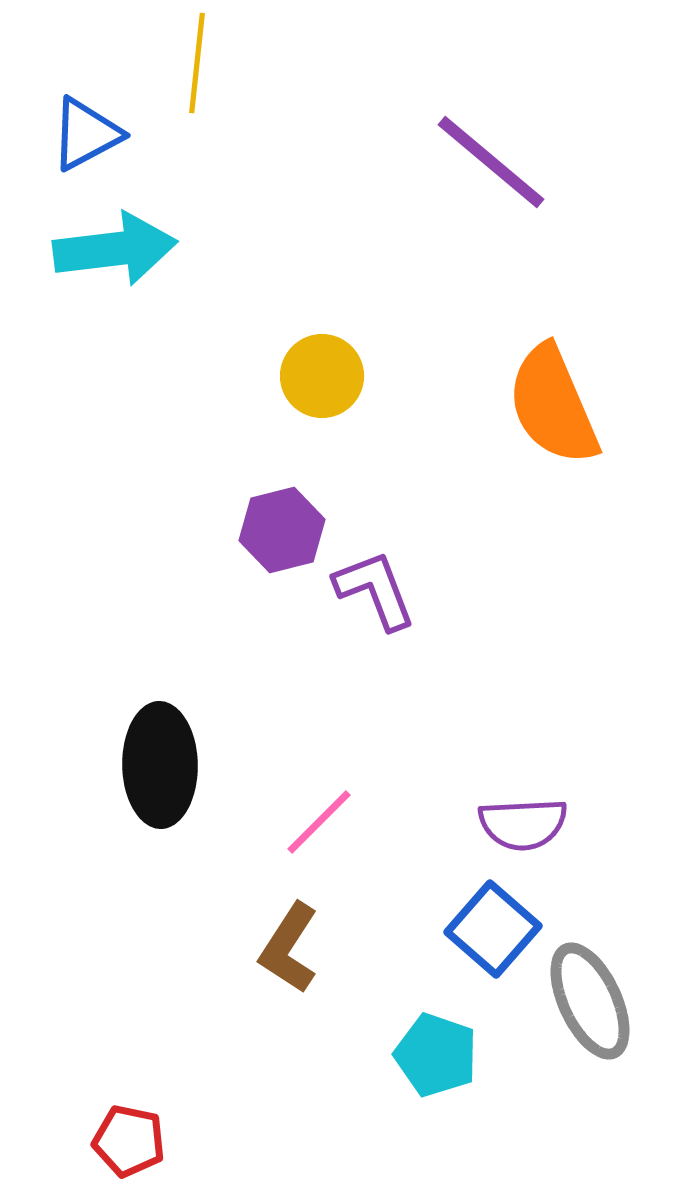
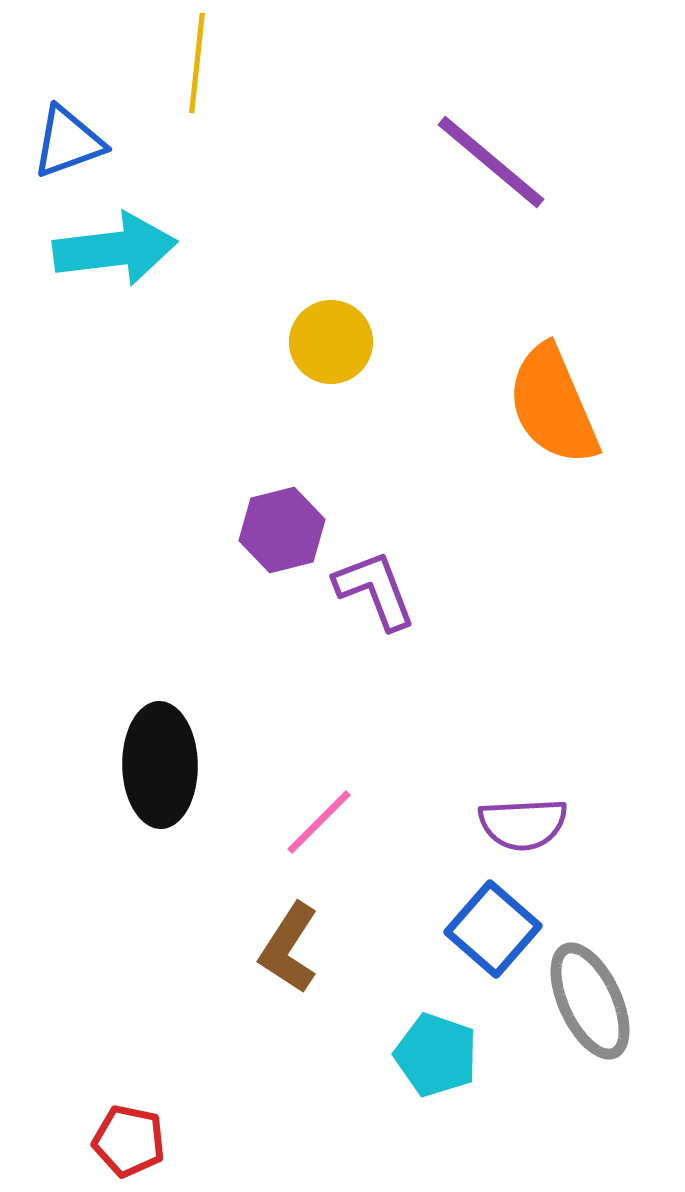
blue triangle: moved 18 px left, 8 px down; rotated 8 degrees clockwise
yellow circle: moved 9 px right, 34 px up
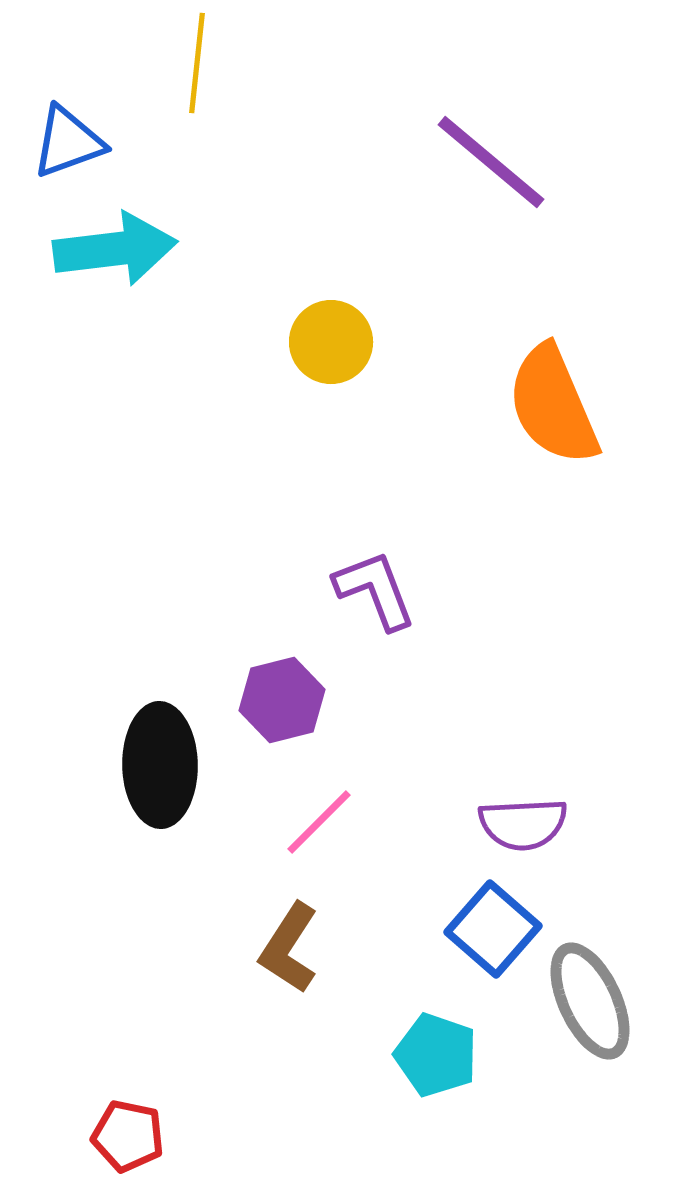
purple hexagon: moved 170 px down
red pentagon: moved 1 px left, 5 px up
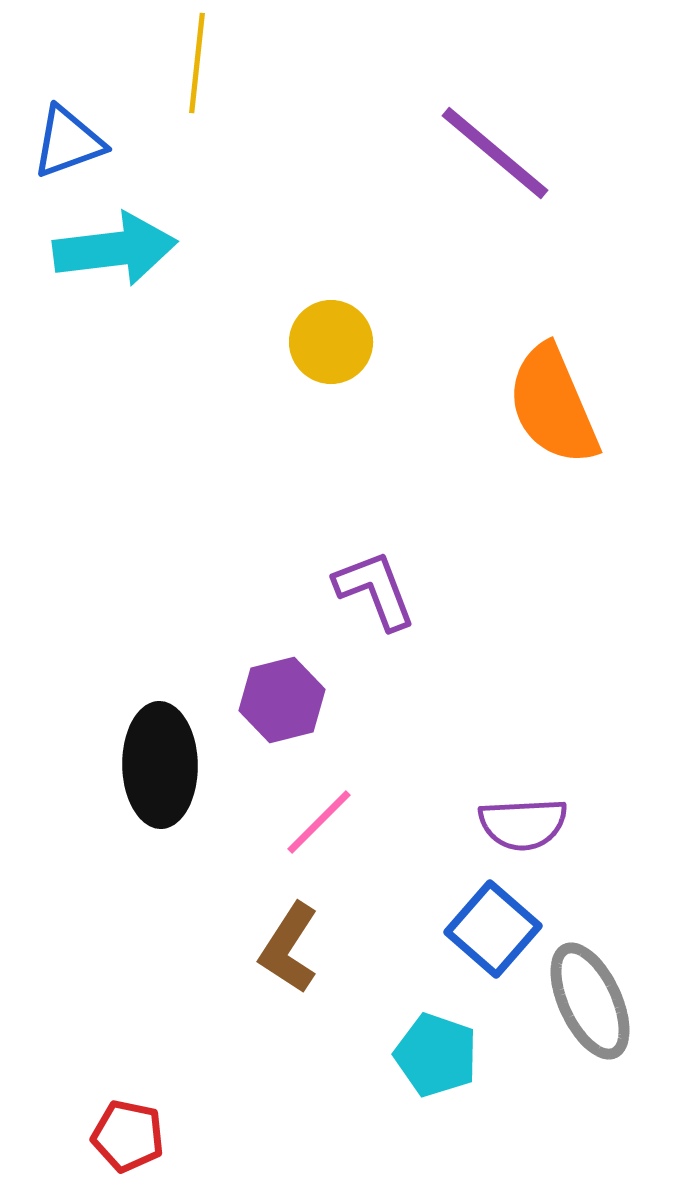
purple line: moved 4 px right, 9 px up
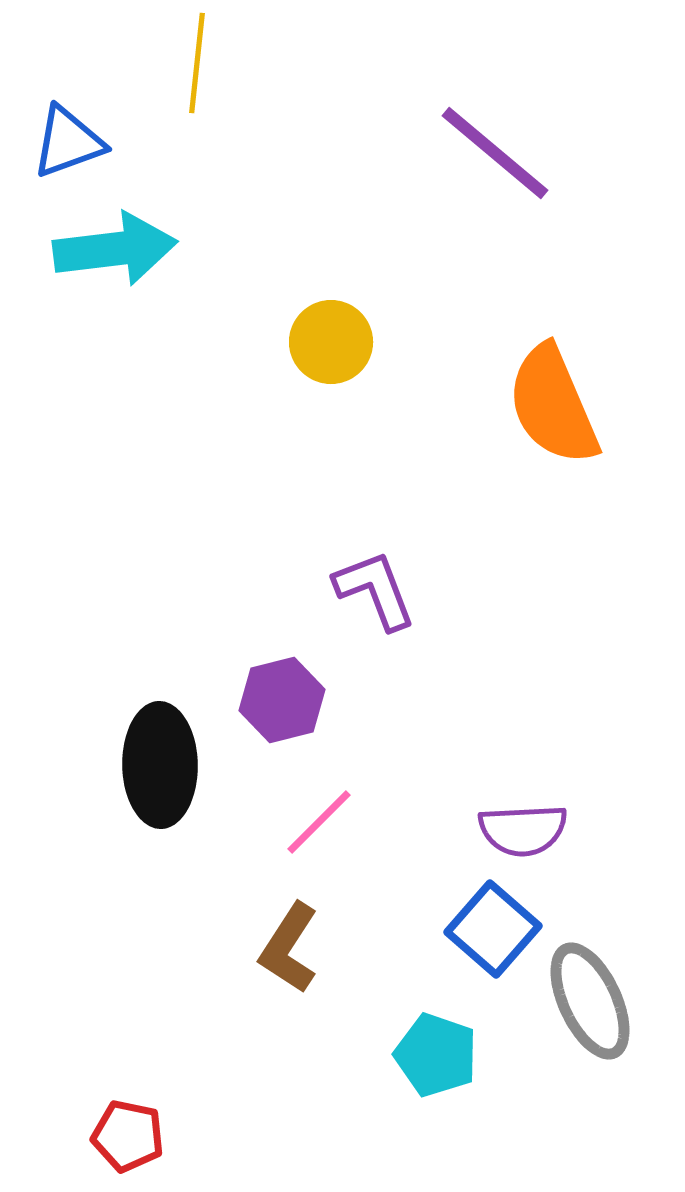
purple semicircle: moved 6 px down
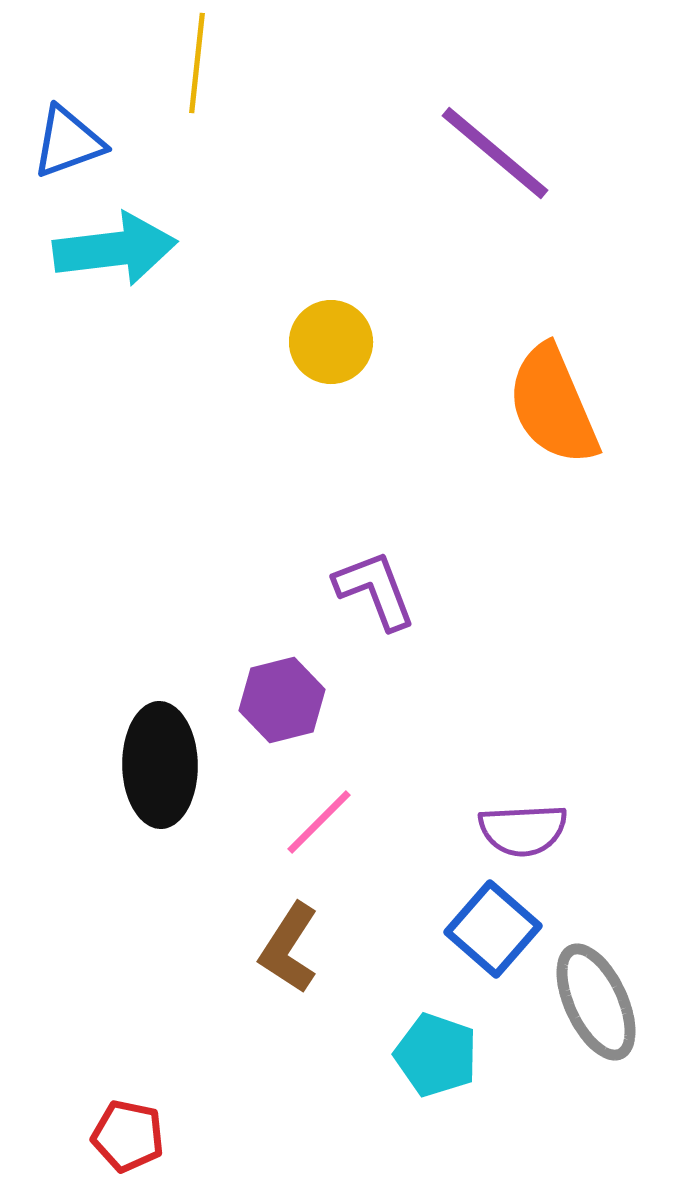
gray ellipse: moved 6 px right, 1 px down
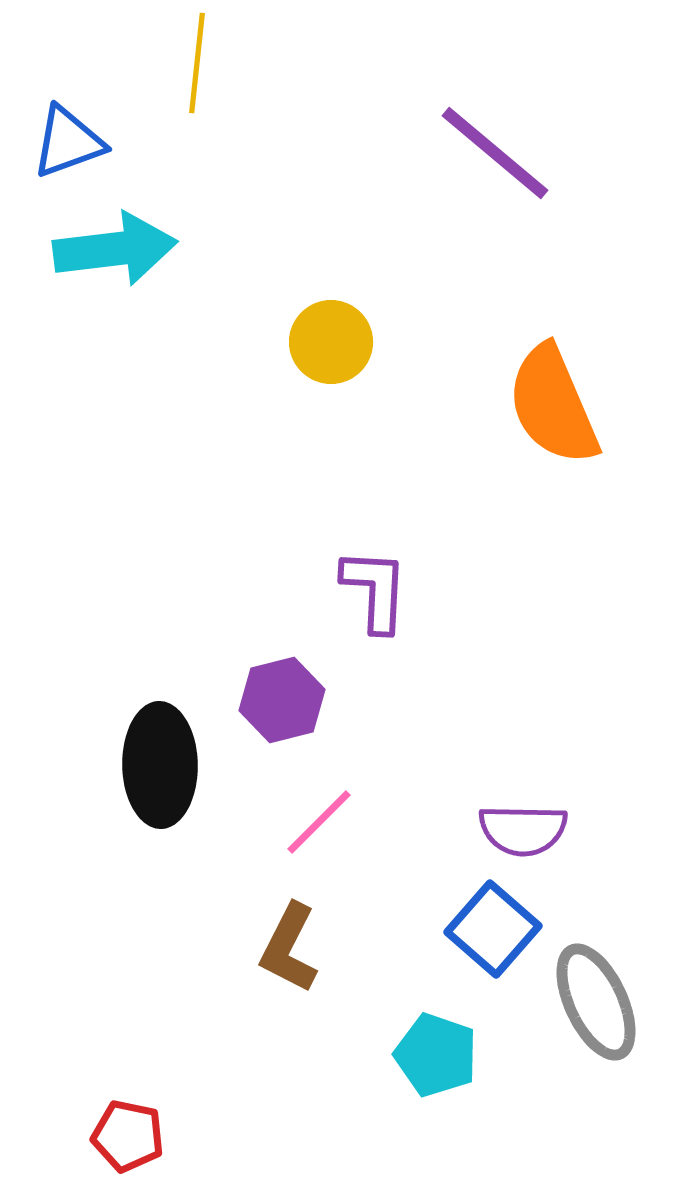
purple L-shape: rotated 24 degrees clockwise
purple semicircle: rotated 4 degrees clockwise
brown L-shape: rotated 6 degrees counterclockwise
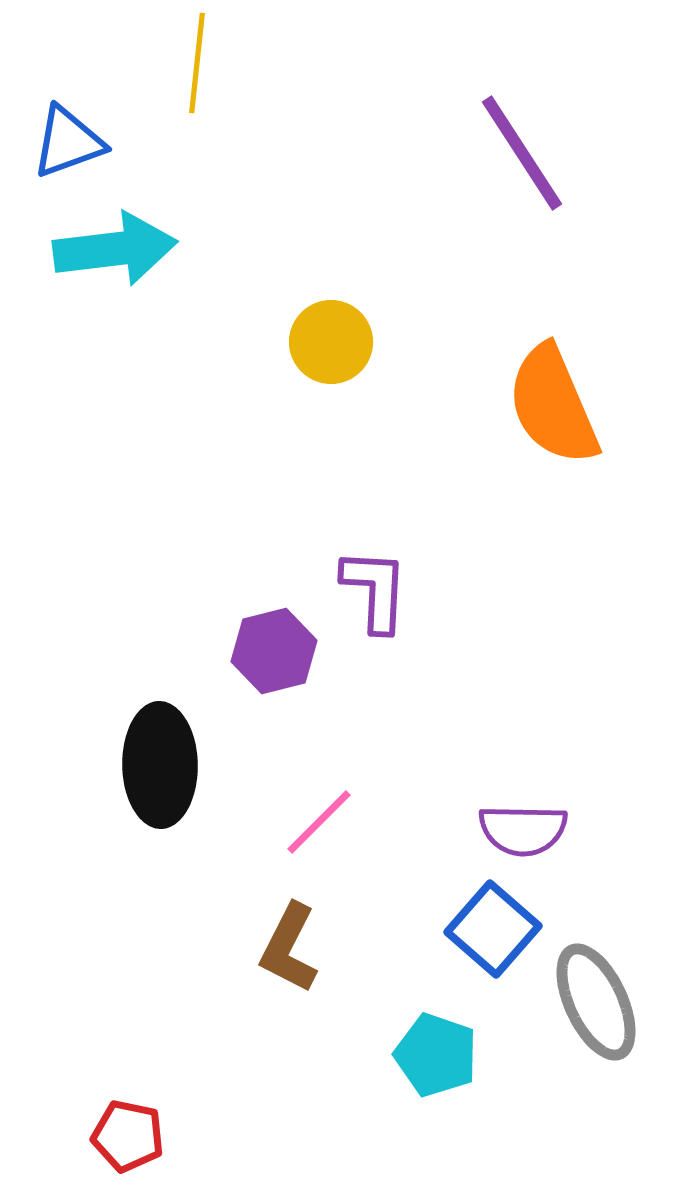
purple line: moved 27 px right; rotated 17 degrees clockwise
purple hexagon: moved 8 px left, 49 px up
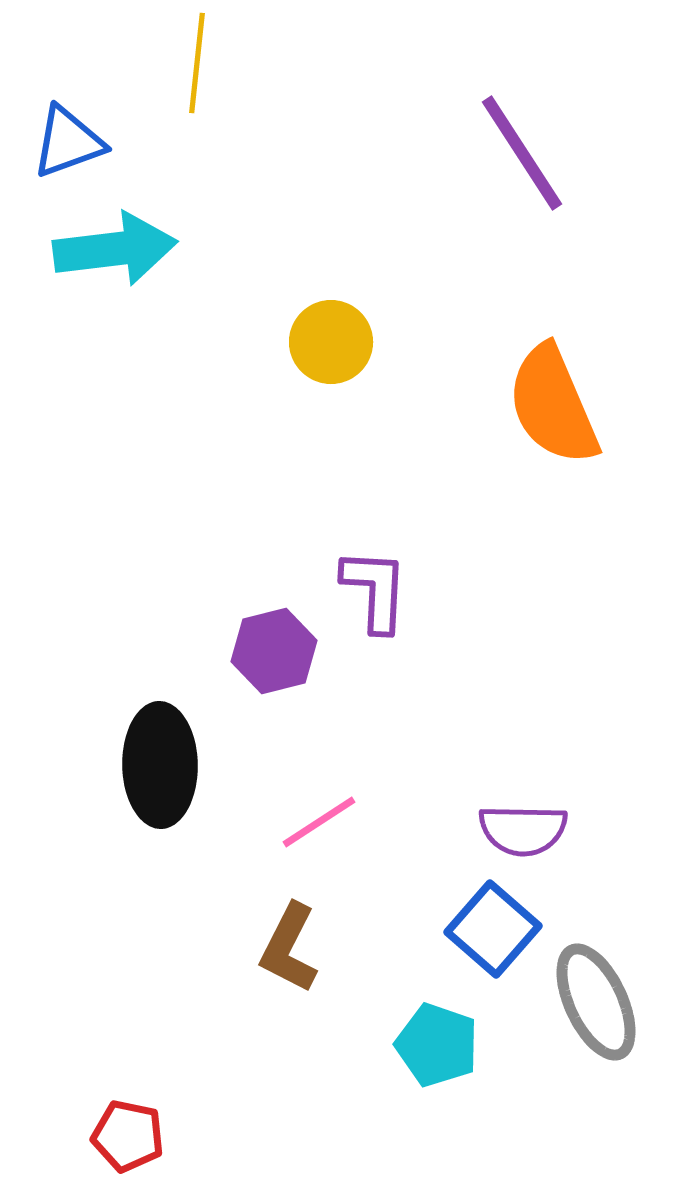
pink line: rotated 12 degrees clockwise
cyan pentagon: moved 1 px right, 10 px up
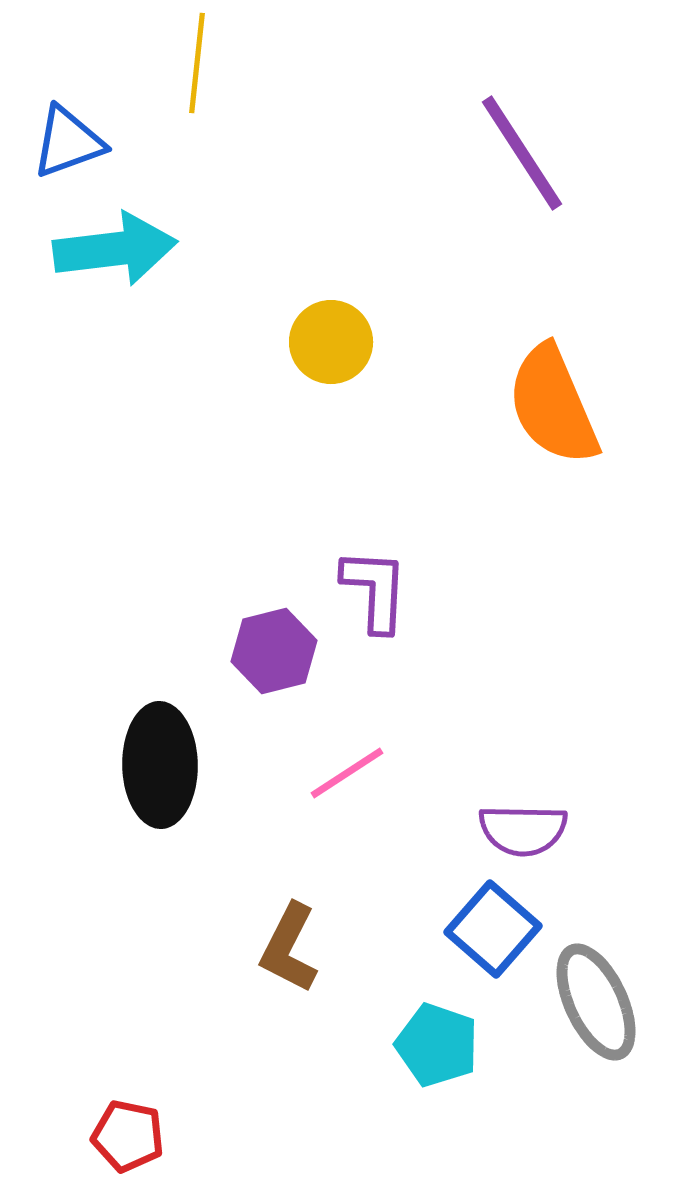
pink line: moved 28 px right, 49 px up
